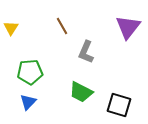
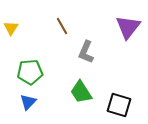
green trapezoid: rotated 30 degrees clockwise
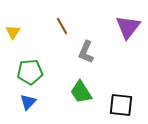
yellow triangle: moved 2 px right, 4 px down
black square: moved 2 px right; rotated 10 degrees counterclockwise
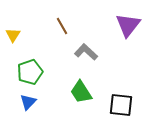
purple triangle: moved 2 px up
yellow triangle: moved 3 px down
gray L-shape: rotated 110 degrees clockwise
green pentagon: rotated 15 degrees counterclockwise
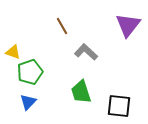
yellow triangle: moved 17 px down; rotated 42 degrees counterclockwise
green trapezoid: rotated 15 degrees clockwise
black square: moved 2 px left, 1 px down
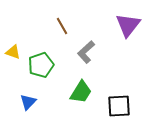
gray L-shape: rotated 85 degrees counterclockwise
green pentagon: moved 11 px right, 7 px up
green trapezoid: rotated 130 degrees counterclockwise
black square: rotated 10 degrees counterclockwise
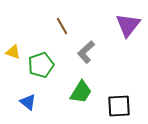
blue triangle: rotated 36 degrees counterclockwise
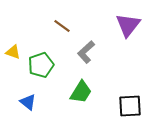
brown line: rotated 24 degrees counterclockwise
black square: moved 11 px right
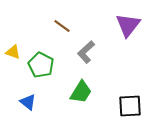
green pentagon: rotated 25 degrees counterclockwise
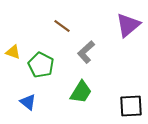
purple triangle: rotated 12 degrees clockwise
black square: moved 1 px right
